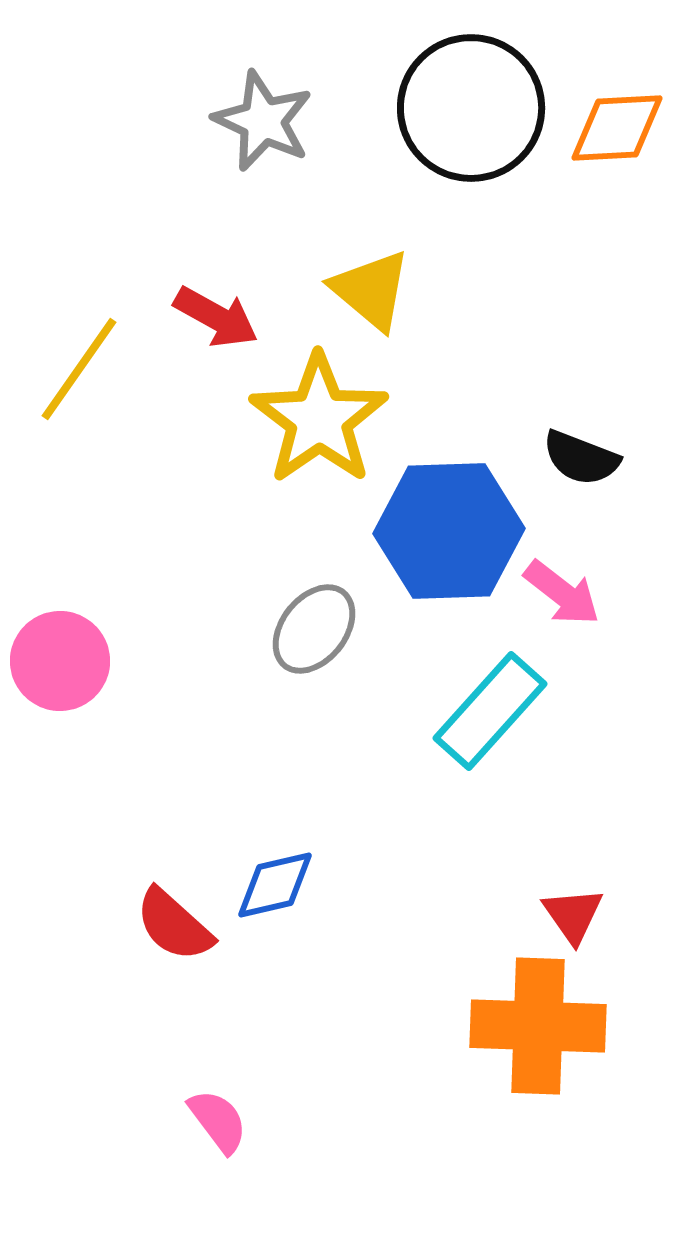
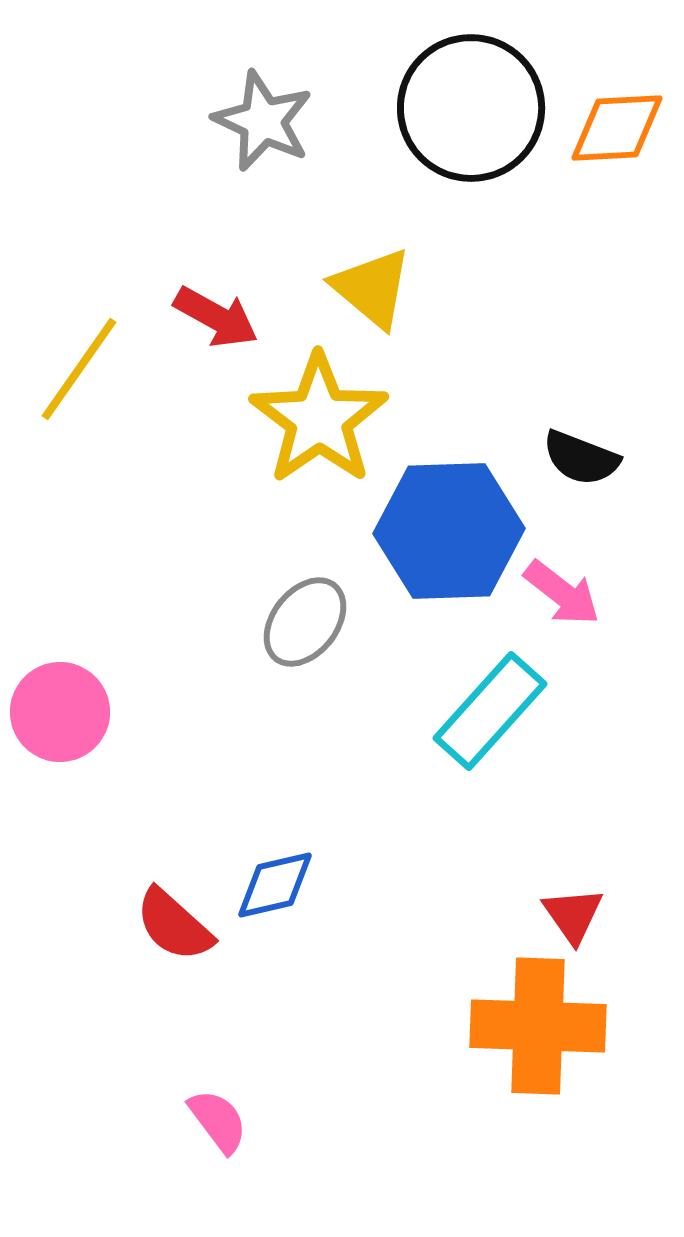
yellow triangle: moved 1 px right, 2 px up
gray ellipse: moved 9 px left, 7 px up
pink circle: moved 51 px down
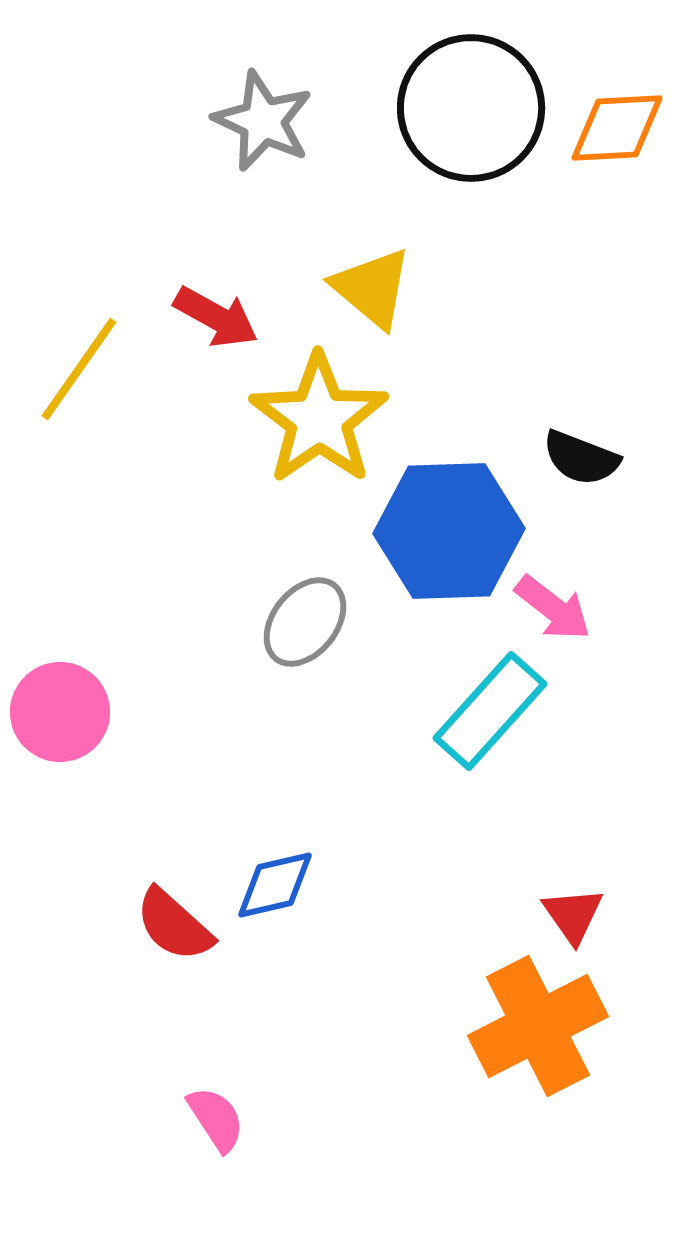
pink arrow: moved 9 px left, 15 px down
orange cross: rotated 29 degrees counterclockwise
pink semicircle: moved 2 px left, 2 px up; rotated 4 degrees clockwise
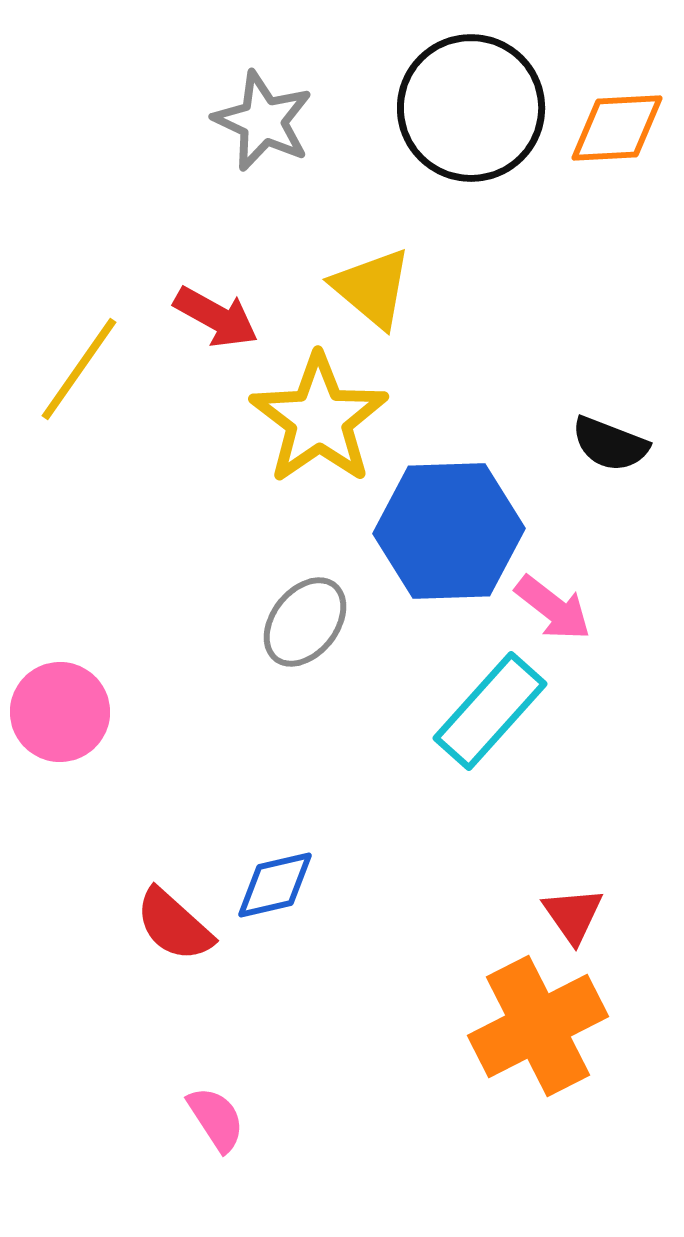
black semicircle: moved 29 px right, 14 px up
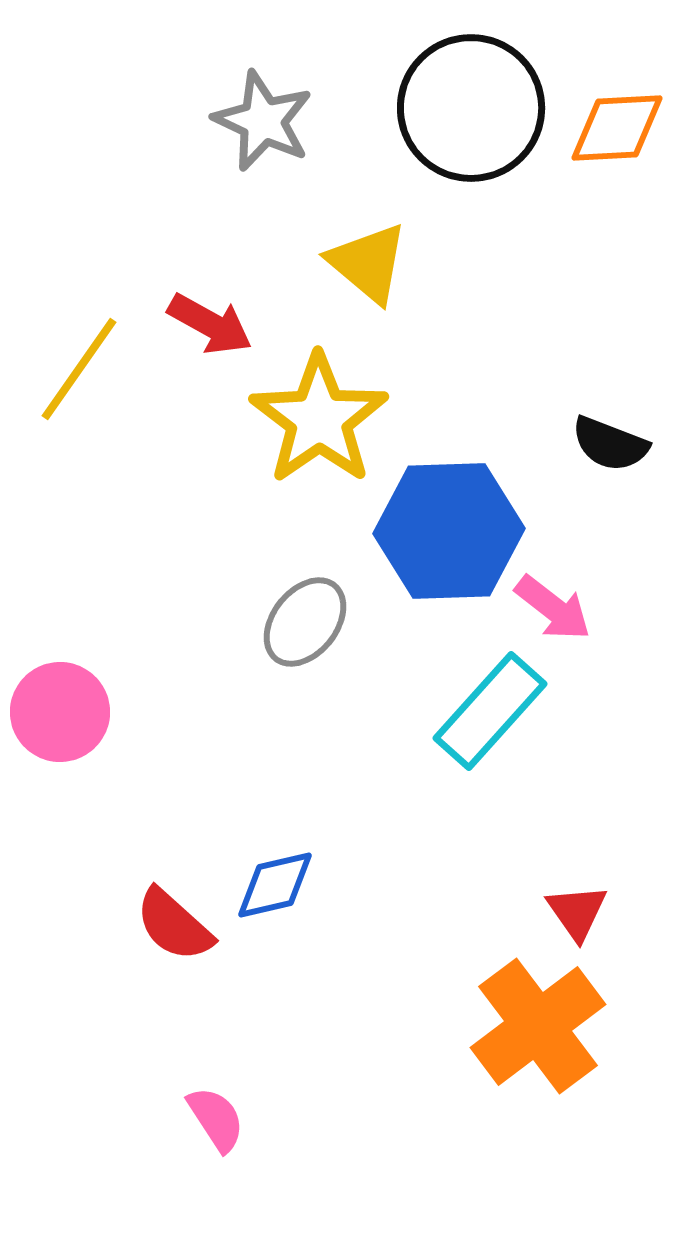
yellow triangle: moved 4 px left, 25 px up
red arrow: moved 6 px left, 7 px down
red triangle: moved 4 px right, 3 px up
orange cross: rotated 10 degrees counterclockwise
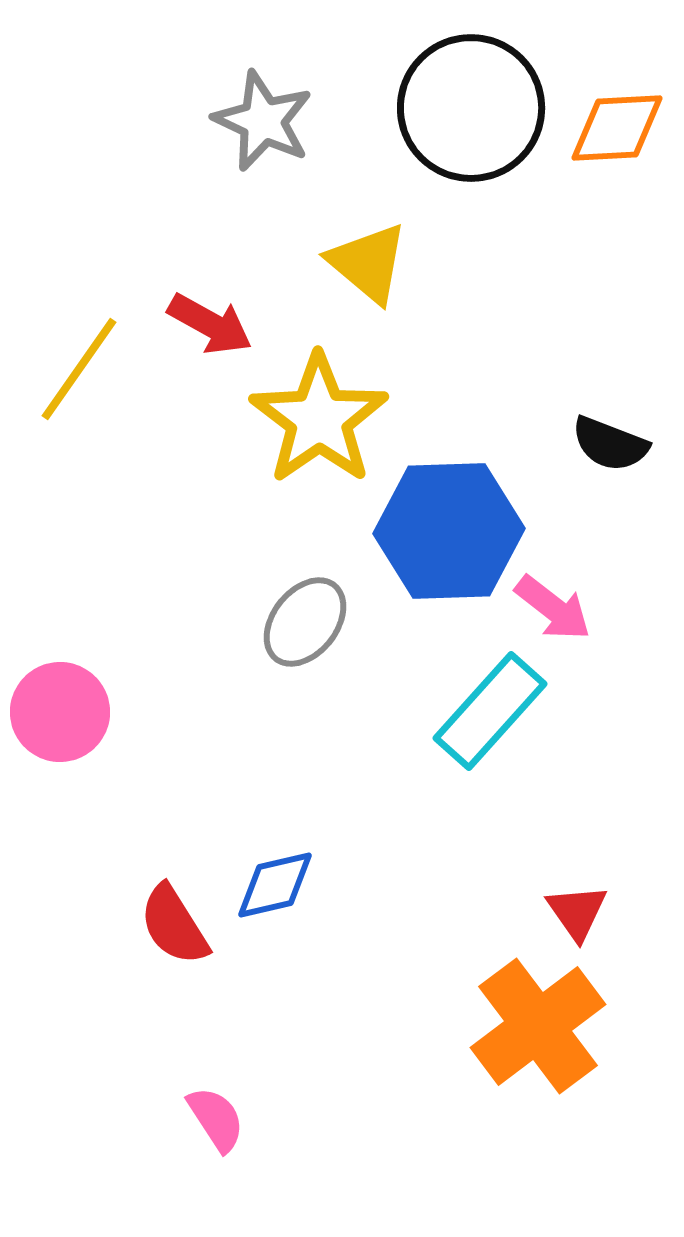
red semicircle: rotated 16 degrees clockwise
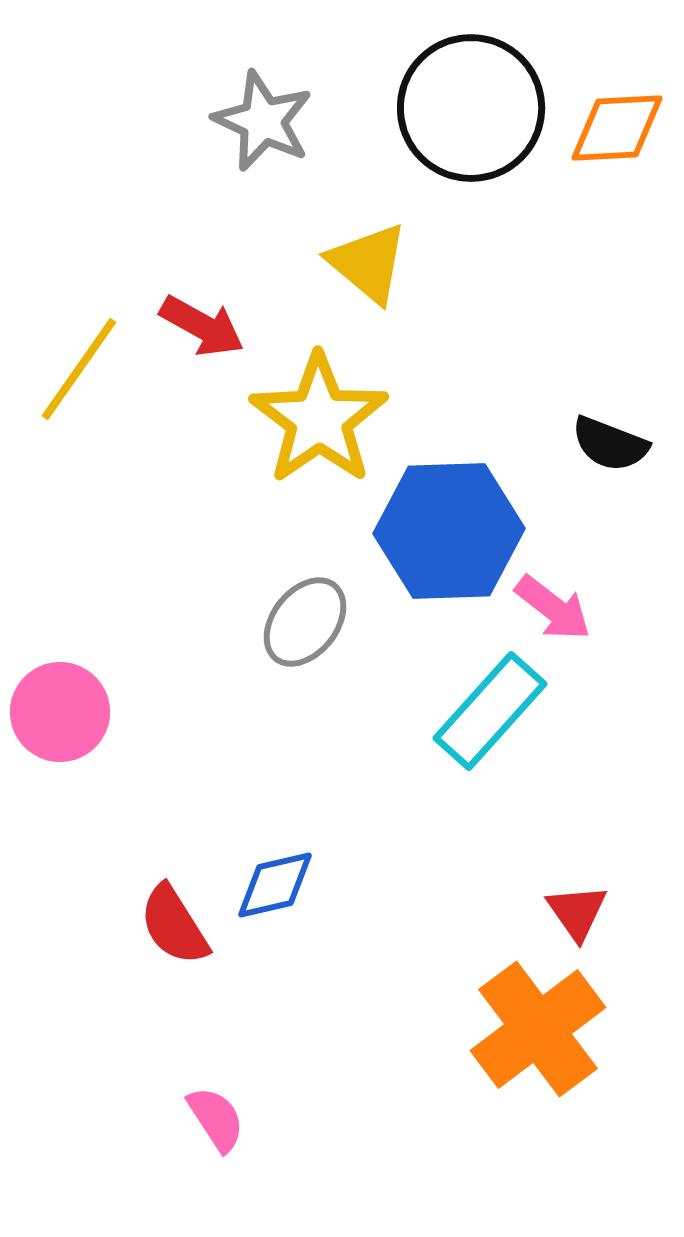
red arrow: moved 8 px left, 2 px down
orange cross: moved 3 px down
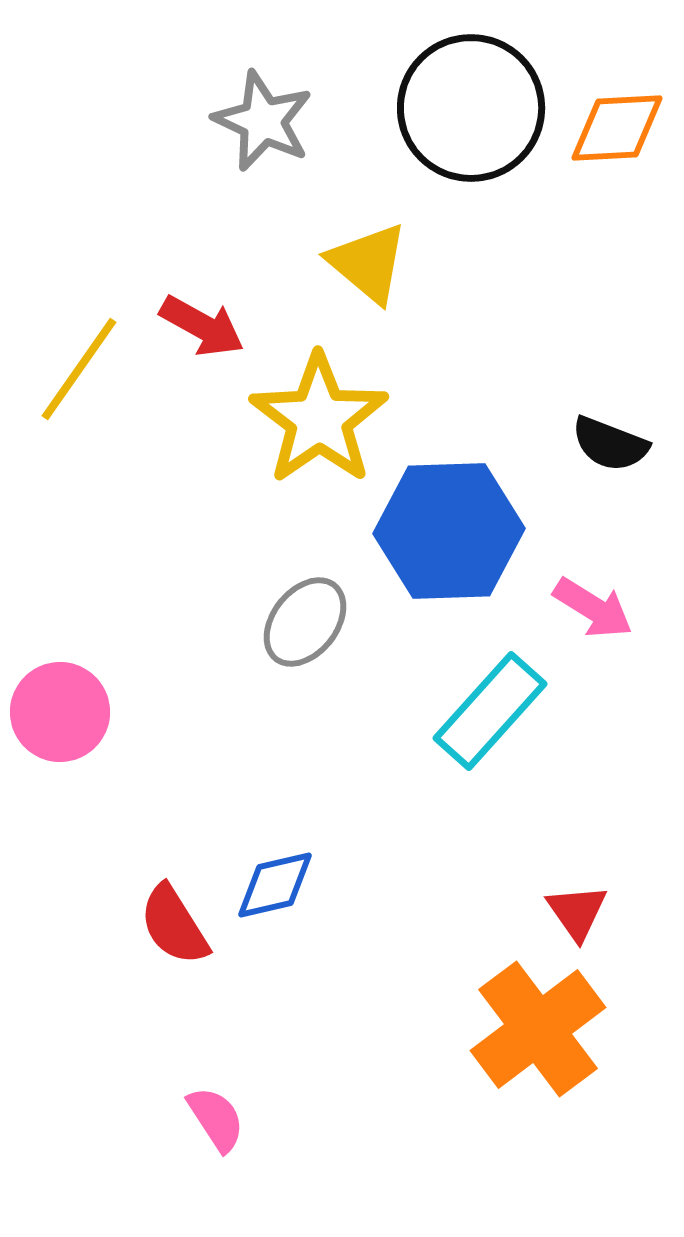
pink arrow: moved 40 px right; rotated 6 degrees counterclockwise
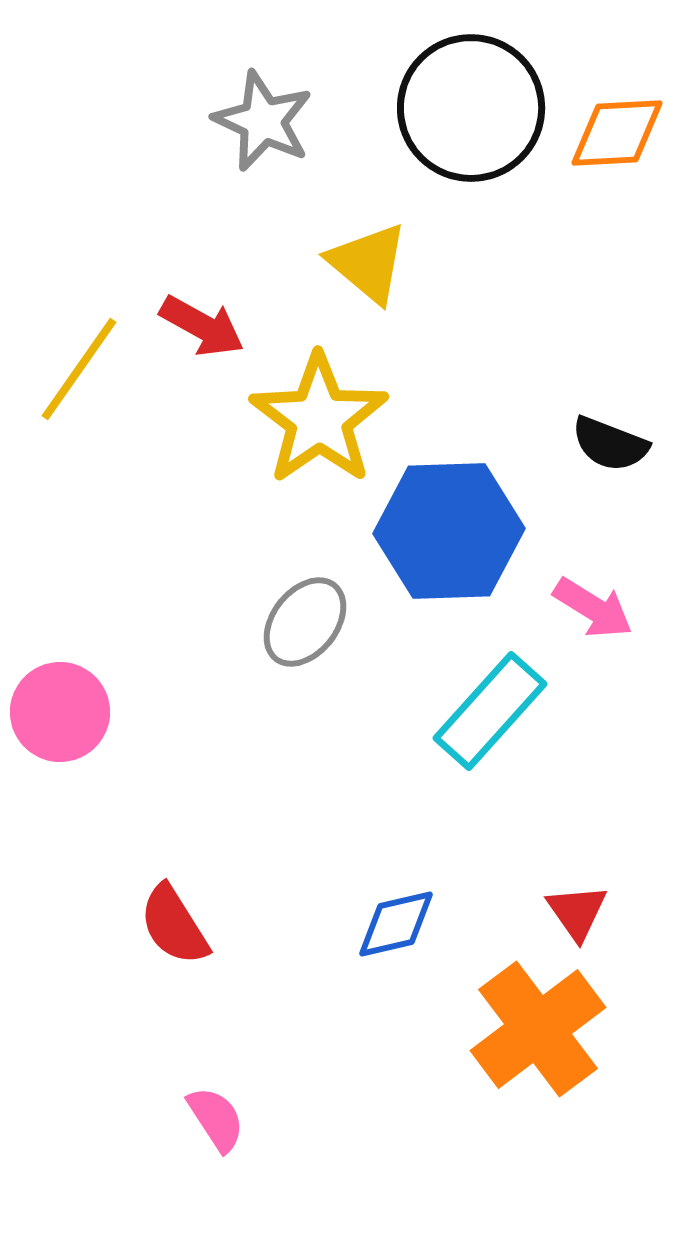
orange diamond: moved 5 px down
blue diamond: moved 121 px right, 39 px down
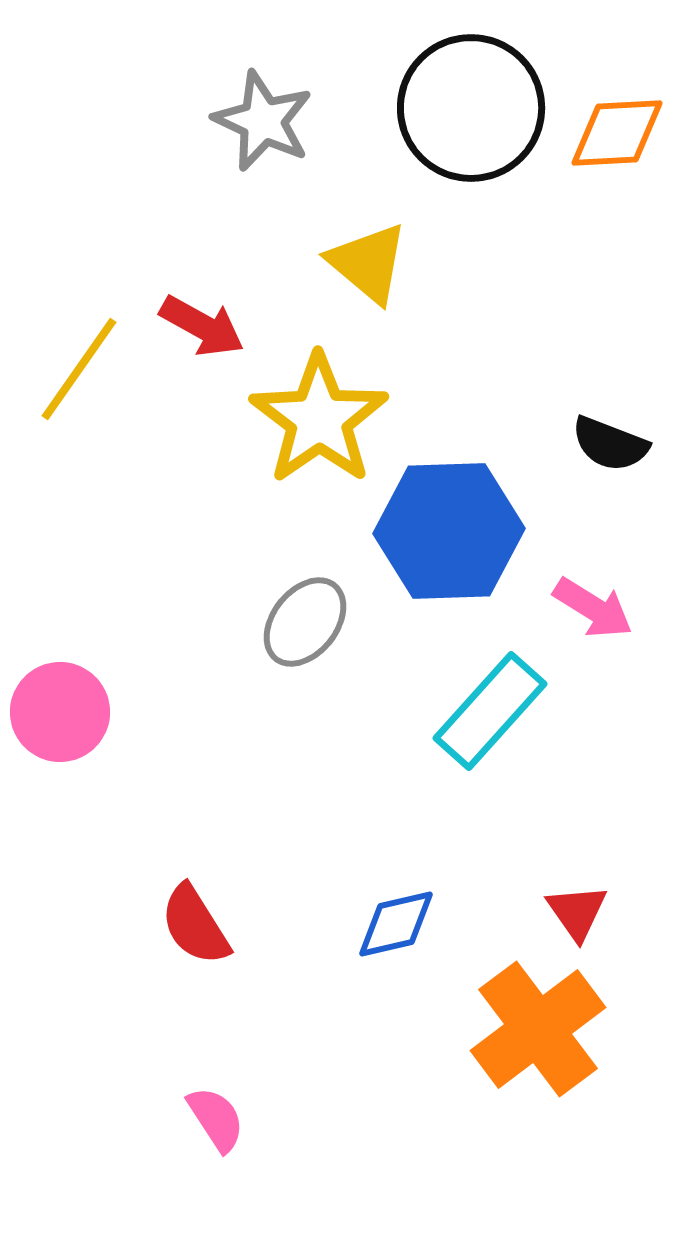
red semicircle: moved 21 px right
